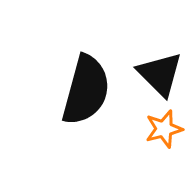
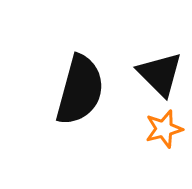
black semicircle: moved 6 px left
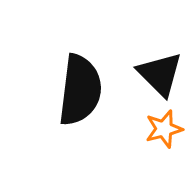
black semicircle: rotated 8 degrees counterclockwise
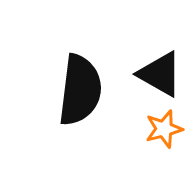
black triangle: rotated 15 degrees counterclockwise
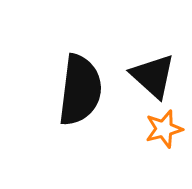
black triangle: moved 7 px left, 2 px down; rotated 12 degrees clockwise
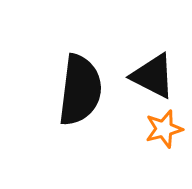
black triangle: rotated 15 degrees counterclockwise
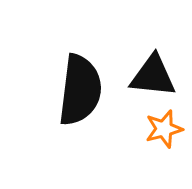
black triangle: rotated 21 degrees counterclockwise
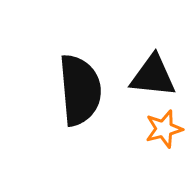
black semicircle: rotated 12 degrees counterclockwise
